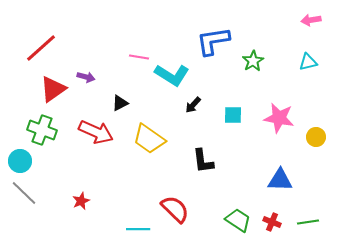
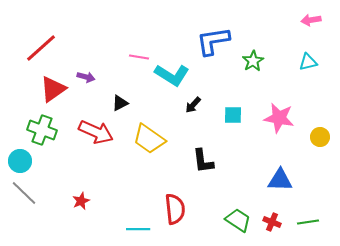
yellow circle: moved 4 px right
red semicircle: rotated 40 degrees clockwise
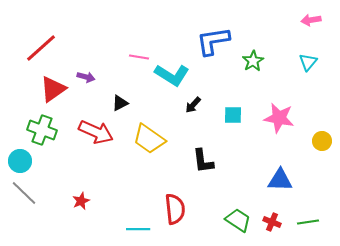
cyan triangle: rotated 36 degrees counterclockwise
yellow circle: moved 2 px right, 4 px down
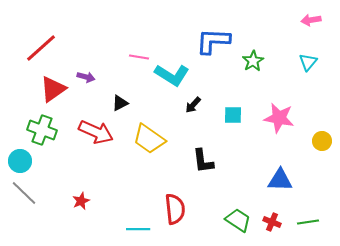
blue L-shape: rotated 12 degrees clockwise
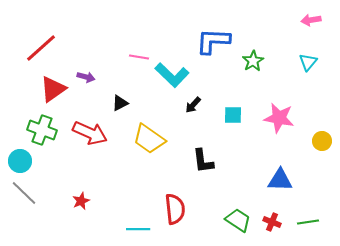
cyan L-shape: rotated 12 degrees clockwise
red arrow: moved 6 px left, 1 px down
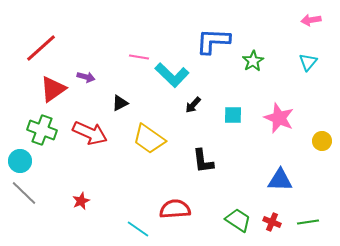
pink star: rotated 12 degrees clockwise
red semicircle: rotated 88 degrees counterclockwise
cyan line: rotated 35 degrees clockwise
